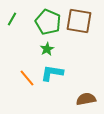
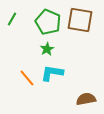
brown square: moved 1 px right, 1 px up
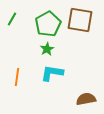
green pentagon: moved 2 px down; rotated 20 degrees clockwise
orange line: moved 10 px left, 1 px up; rotated 48 degrees clockwise
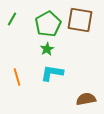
orange line: rotated 24 degrees counterclockwise
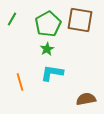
orange line: moved 3 px right, 5 px down
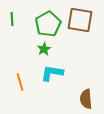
green line: rotated 32 degrees counterclockwise
green star: moved 3 px left
brown semicircle: rotated 84 degrees counterclockwise
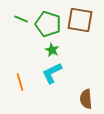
green line: moved 9 px right; rotated 64 degrees counterclockwise
green pentagon: rotated 25 degrees counterclockwise
green star: moved 8 px right, 1 px down; rotated 16 degrees counterclockwise
cyan L-shape: rotated 35 degrees counterclockwise
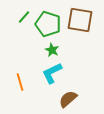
green line: moved 3 px right, 2 px up; rotated 72 degrees counterclockwise
brown semicircle: moved 18 px left; rotated 54 degrees clockwise
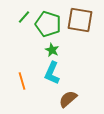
cyan L-shape: rotated 40 degrees counterclockwise
orange line: moved 2 px right, 1 px up
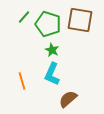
cyan L-shape: moved 1 px down
